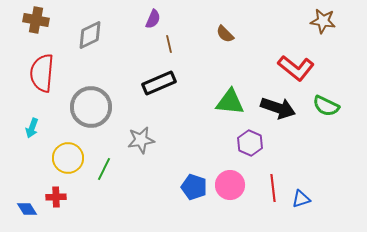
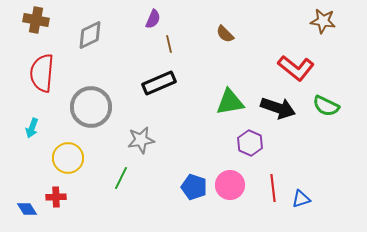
green triangle: rotated 16 degrees counterclockwise
green line: moved 17 px right, 9 px down
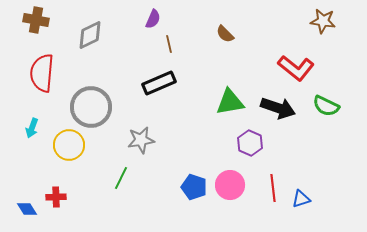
yellow circle: moved 1 px right, 13 px up
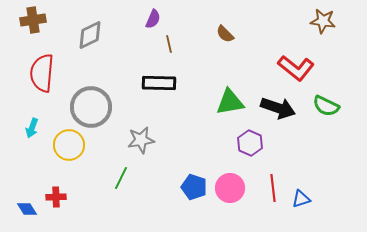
brown cross: moved 3 px left; rotated 20 degrees counterclockwise
black rectangle: rotated 24 degrees clockwise
pink circle: moved 3 px down
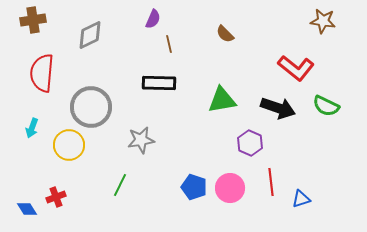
green triangle: moved 8 px left, 2 px up
green line: moved 1 px left, 7 px down
red line: moved 2 px left, 6 px up
red cross: rotated 18 degrees counterclockwise
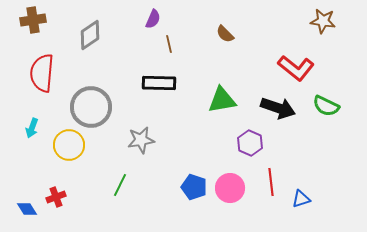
gray diamond: rotated 8 degrees counterclockwise
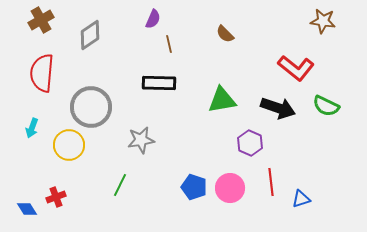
brown cross: moved 8 px right; rotated 20 degrees counterclockwise
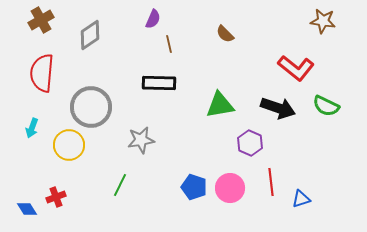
green triangle: moved 2 px left, 5 px down
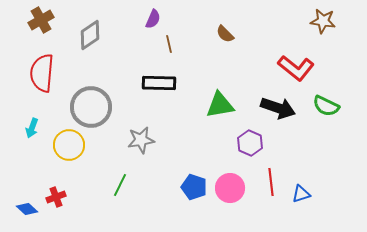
blue triangle: moved 5 px up
blue diamond: rotated 15 degrees counterclockwise
